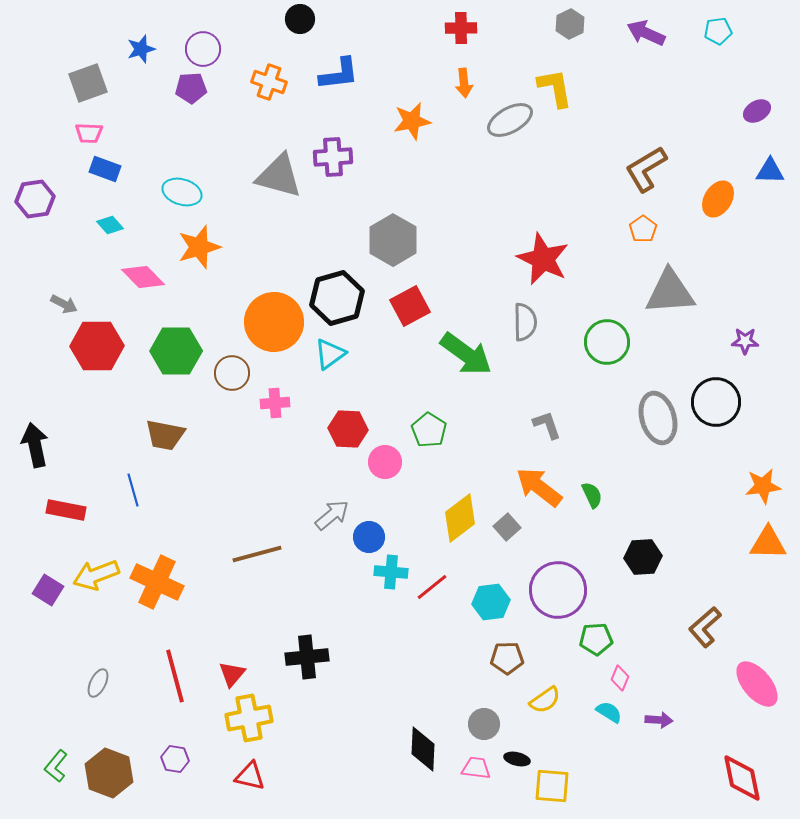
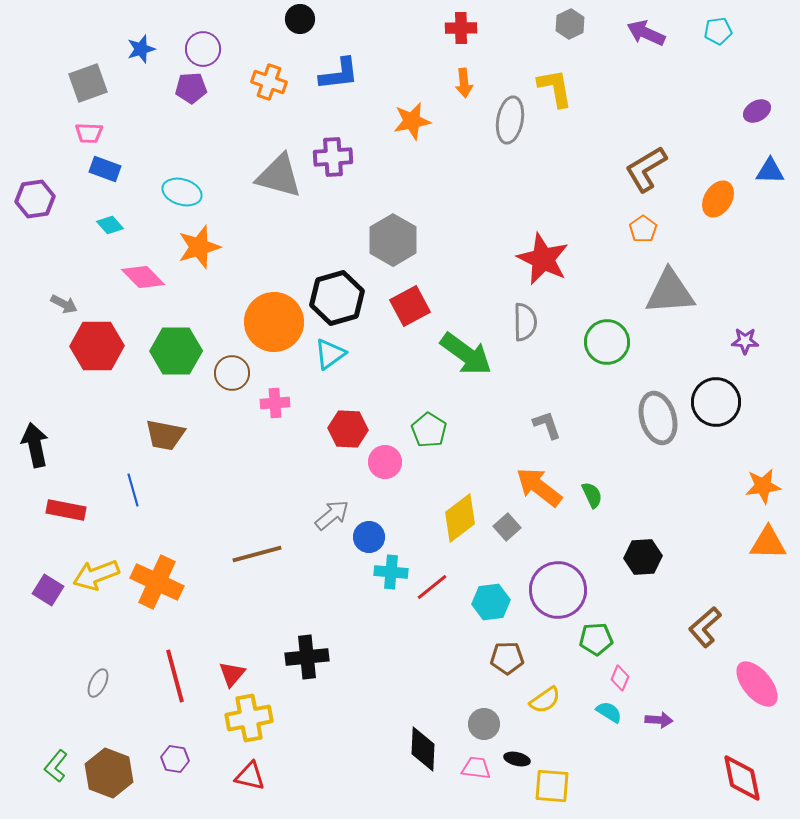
gray ellipse at (510, 120): rotated 51 degrees counterclockwise
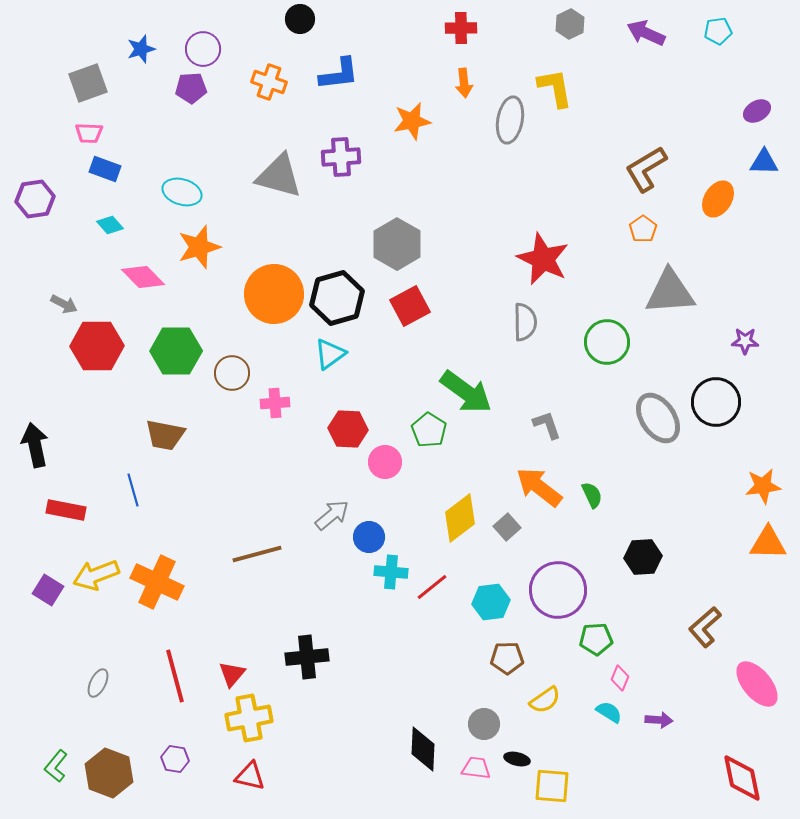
purple cross at (333, 157): moved 8 px right
blue triangle at (770, 171): moved 6 px left, 9 px up
gray hexagon at (393, 240): moved 4 px right, 4 px down
orange circle at (274, 322): moved 28 px up
green arrow at (466, 354): moved 38 px down
gray ellipse at (658, 418): rotated 18 degrees counterclockwise
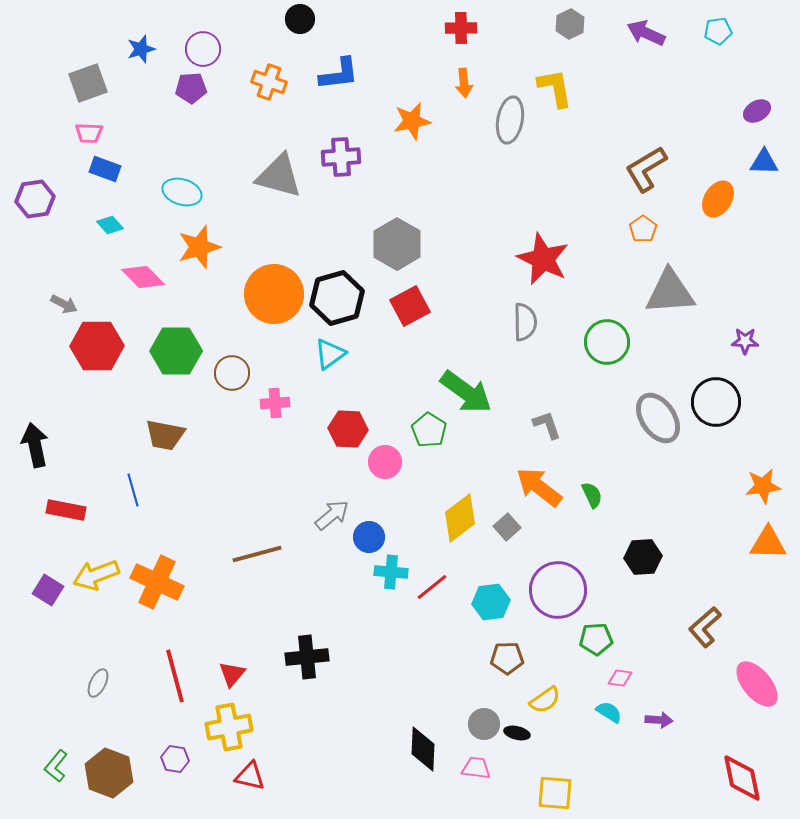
pink diamond at (620, 678): rotated 75 degrees clockwise
yellow cross at (249, 718): moved 20 px left, 9 px down
black ellipse at (517, 759): moved 26 px up
yellow square at (552, 786): moved 3 px right, 7 px down
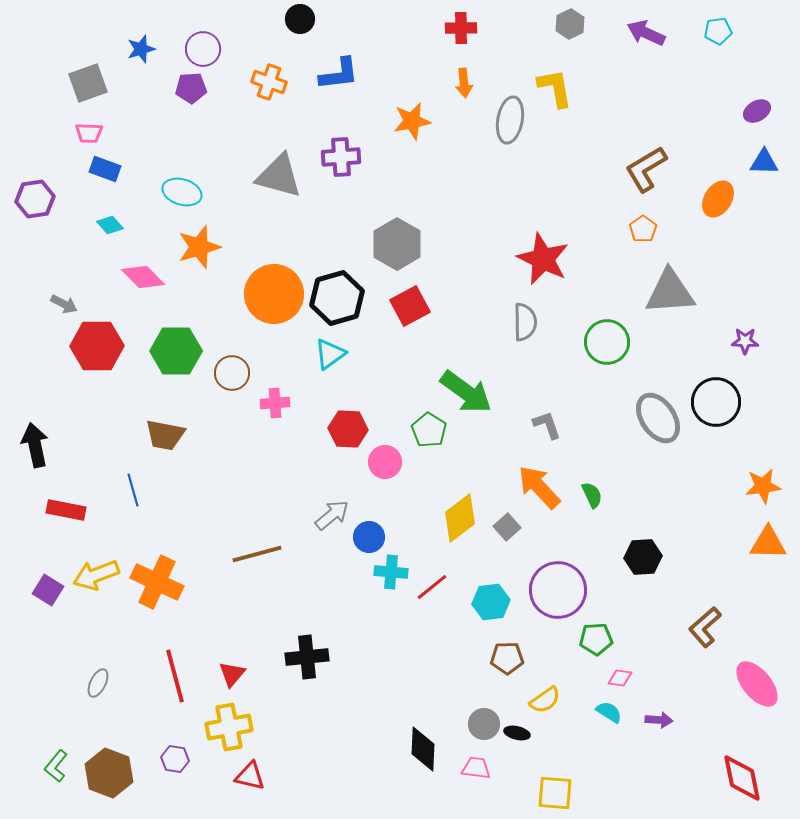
orange arrow at (539, 487): rotated 9 degrees clockwise
